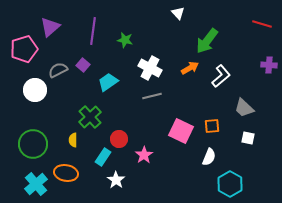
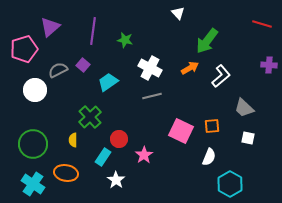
cyan cross: moved 3 px left; rotated 15 degrees counterclockwise
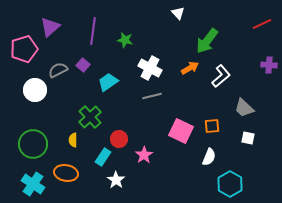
red line: rotated 42 degrees counterclockwise
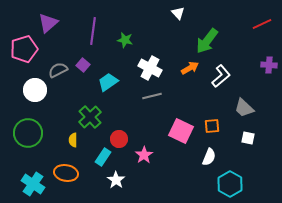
purple triangle: moved 2 px left, 4 px up
green circle: moved 5 px left, 11 px up
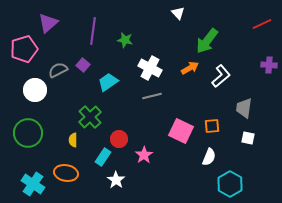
gray trapezoid: rotated 55 degrees clockwise
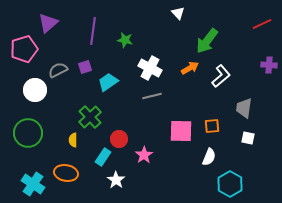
purple square: moved 2 px right, 2 px down; rotated 32 degrees clockwise
pink square: rotated 25 degrees counterclockwise
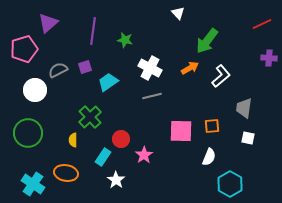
purple cross: moved 7 px up
red circle: moved 2 px right
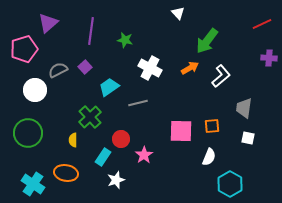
purple line: moved 2 px left
purple square: rotated 24 degrees counterclockwise
cyan trapezoid: moved 1 px right, 5 px down
gray line: moved 14 px left, 7 px down
white star: rotated 18 degrees clockwise
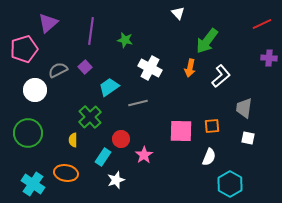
orange arrow: rotated 132 degrees clockwise
